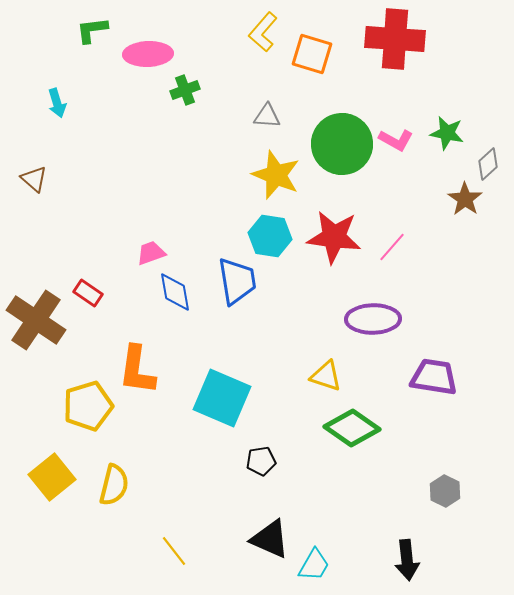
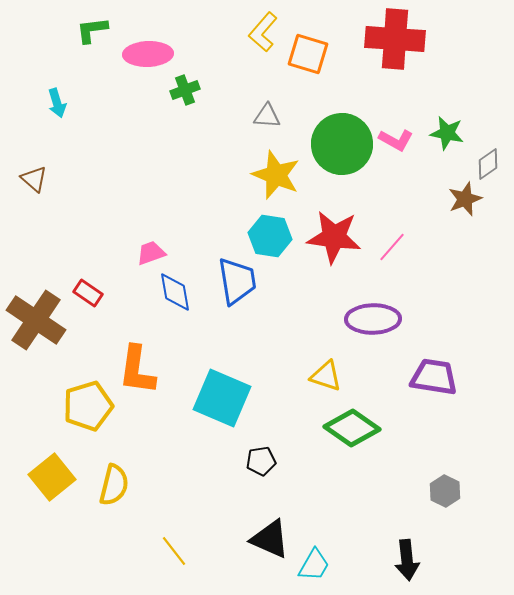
orange square: moved 4 px left
gray diamond: rotated 8 degrees clockwise
brown star: rotated 16 degrees clockwise
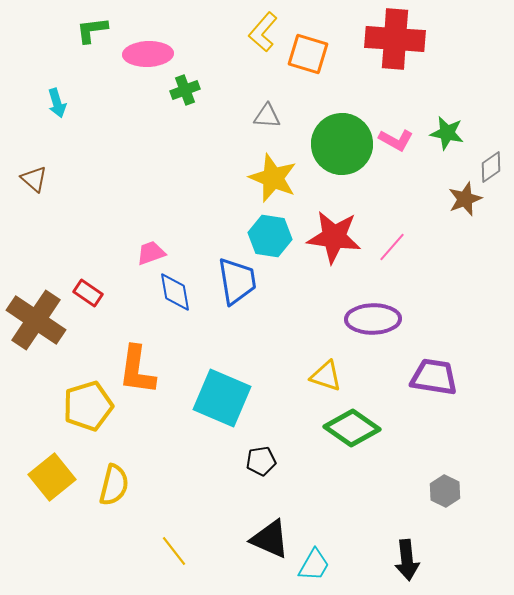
gray diamond: moved 3 px right, 3 px down
yellow star: moved 3 px left, 3 px down
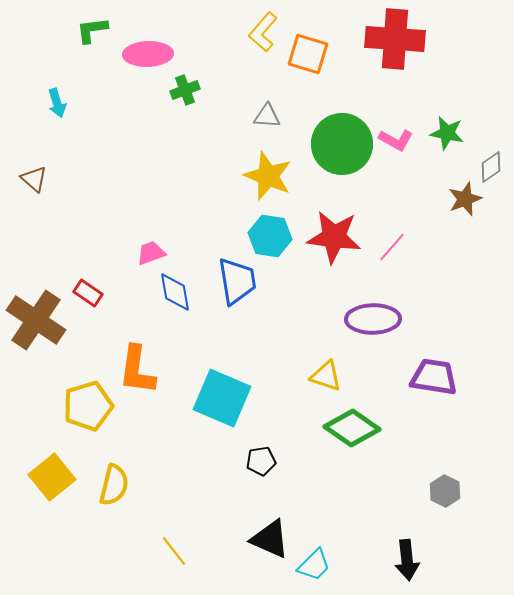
yellow star: moved 5 px left, 2 px up
cyan trapezoid: rotated 15 degrees clockwise
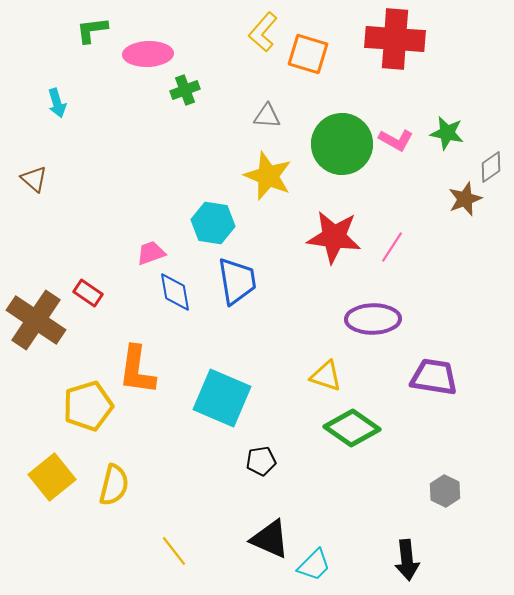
cyan hexagon: moved 57 px left, 13 px up
pink line: rotated 8 degrees counterclockwise
